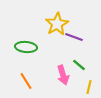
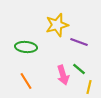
yellow star: moved 1 px down; rotated 15 degrees clockwise
purple line: moved 5 px right, 5 px down
green line: moved 4 px down
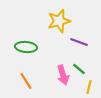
yellow star: moved 2 px right, 4 px up
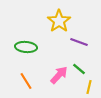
yellow star: rotated 20 degrees counterclockwise
pink arrow: moved 4 px left; rotated 120 degrees counterclockwise
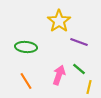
pink arrow: rotated 24 degrees counterclockwise
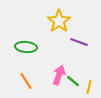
green line: moved 6 px left, 12 px down
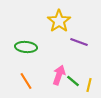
yellow line: moved 2 px up
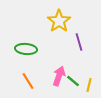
purple line: rotated 54 degrees clockwise
green ellipse: moved 2 px down
pink arrow: moved 1 px down
orange line: moved 2 px right
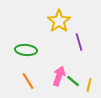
green ellipse: moved 1 px down
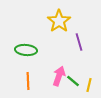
orange line: rotated 30 degrees clockwise
